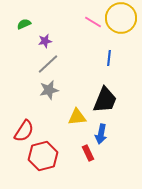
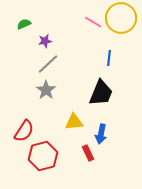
gray star: moved 3 px left; rotated 24 degrees counterclockwise
black trapezoid: moved 4 px left, 7 px up
yellow triangle: moved 3 px left, 5 px down
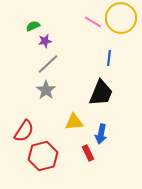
green semicircle: moved 9 px right, 2 px down
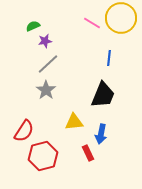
pink line: moved 1 px left, 1 px down
black trapezoid: moved 2 px right, 2 px down
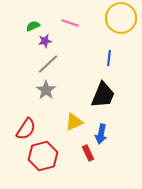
pink line: moved 22 px left; rotated 12 degrees counterclockwise
yellow triangle: rotated 18 degrees counterclockwise
red semicircle: moved 2 px right, 2 px up
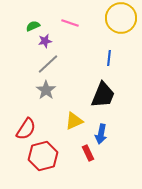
yellow triangle: moved 1 px up
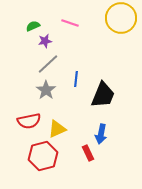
blue line: moved 33 px left, 21 px down
yellow triangle: moved 17 px left, 8 px down
red semicircle: moved 3 px right, 8 px up; rotated 45 degrees clockwise
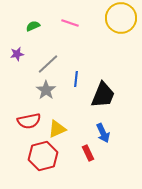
purple star: moved 28 px left, 13 px down
blue arrow: moved 2 px right, 1 px up; rotated 36 degrees counterclockwise
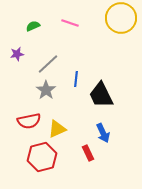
black trapezoid: moved 2 px left; rotated 132 degrees clockwise
red hexagon: moved 1 px left, 1 px down
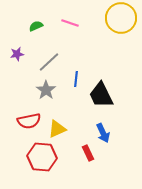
green semicircle: moved 3 px right
gray line: moved 1 px right, 2 px up
red hexagon: rotated 20 degrees clockwise
